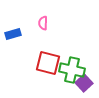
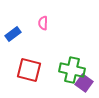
blue rectangle: rotated 21 degrees counterclockwise
red square: moved 19 px left, 7 px down
purple square: rotated 12 degrees counterclockwise
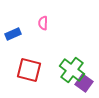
blue rectangle: rotated 14 degrees clockwise
green cross: rotated 25 degrees clockwise
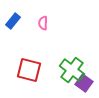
blue rectangle: moved 13 px up; rotated 28 degrees counterclockwise
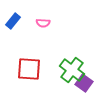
pink semicircle: rotated 88 degrees counterclockwise
red square: moved 1 px up; rotated 10 degrees counterclockwise
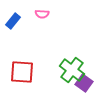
pink semicircle: moved 1 px left, 9 px up
red square: moved 7 px left, 3 px down
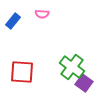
green cross: moved 3 px up
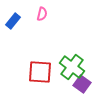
pink semicircle: rotated 80 degrees counterclockwise
red square: moved 18 px right
purple square: moved 2 px left, 1 px down
